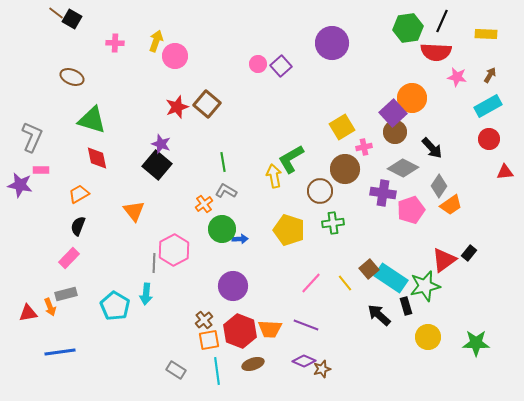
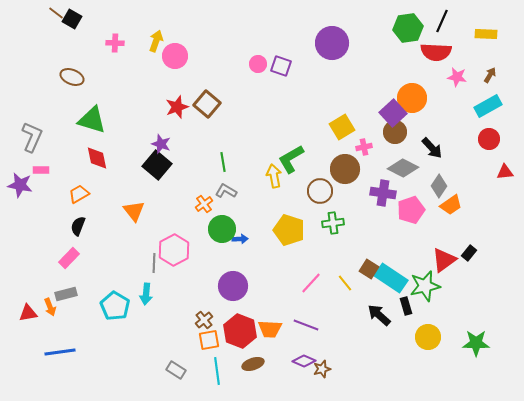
purple square at (281, 66): rotated 30 degrees counterclockwise
brown square at (369, 269): rotated 18 degrees counterclockwise
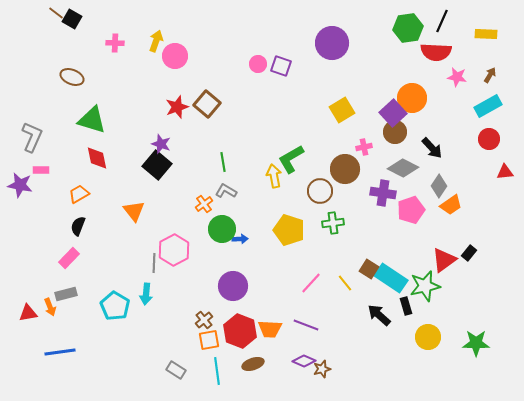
yellow square at (342, 127): moved 17 px up
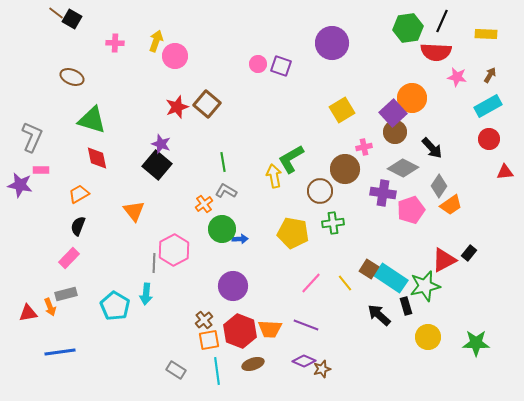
yellow pentagon at (289, 230): moved 4 px right, 3 px down; rotated 8 degrees counterclockwise
red triangle at (444, 260): rotated 8 degrees clockwise
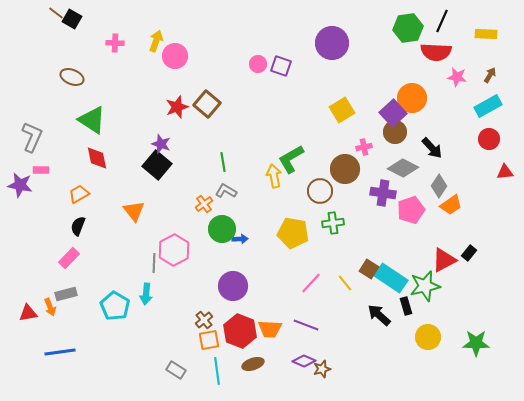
green triangle at (92, 120): rotated 16 degrees clockwise
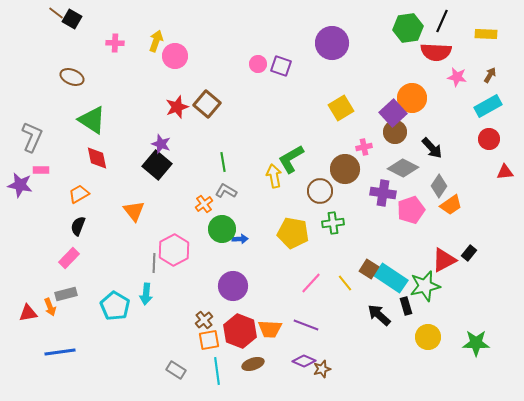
yellow square at (342, 110): moved 1 px left, 2 px up
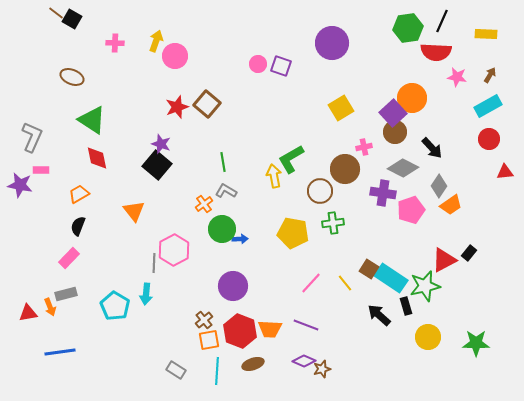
cyan line at (217, 371): rotated 12 degrees clockwise
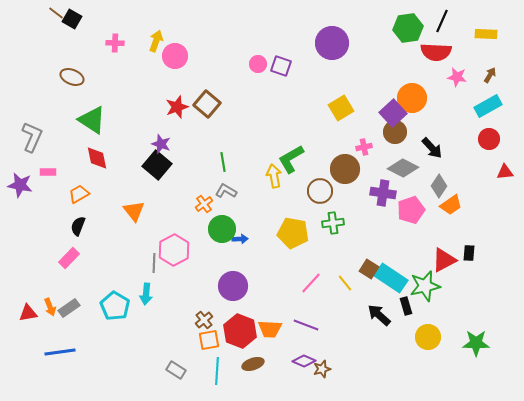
pink rectangle at (41, 170): moved 7 px right, 2 px down
black rectangle at (469, 253): rotated 35 degrees counterclockwise
gray rectangle at (66, 294): moved 3 px right, 14 px down; rotated 20 degrees counterclockwise
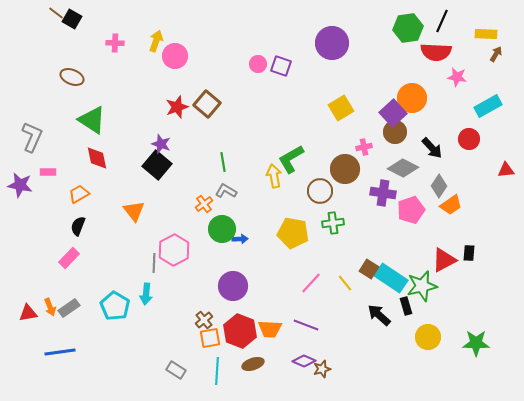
brown arrow at (490, 75): moved 6 px right, 21 px up
red circle at (489, 139): moved 20 px left
red triangle at (505, 172): moved 1 px right, 2 px up
green star at (425, 286): moved 3 px left
orange square at (209, 340): moved 1 px right, 2 px up
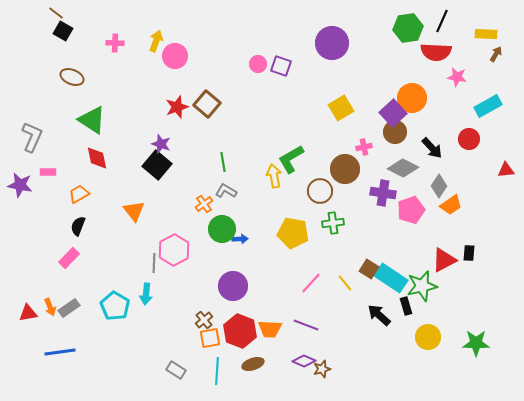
black square at (72, 19): moved 9 px left, 12 px down
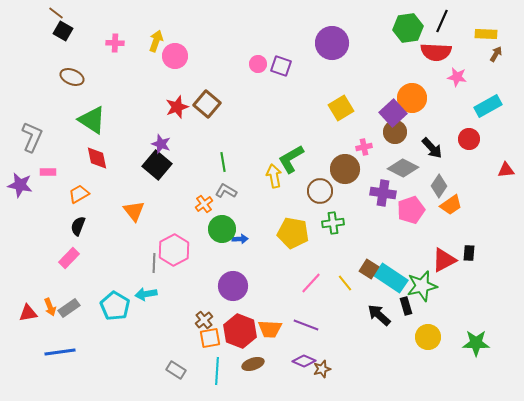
cyan arrow at (146, 294): rotated 75 degrees clockwise
